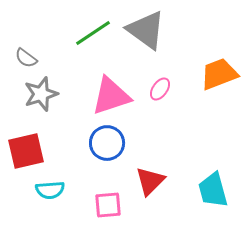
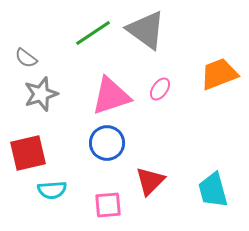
red square: moved 2 px right, 2 px down
cyan semicircle: moved 2 px right
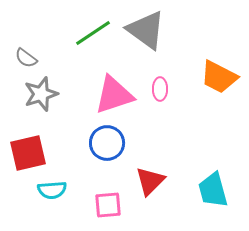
orange trapezoid: moved 3 px down; rotated 132 degrees counterclockwise
pink ellipse: rotated 35 degrees counterclockwise
pink triangle: moved 3 px right, 1 px up
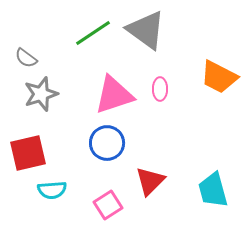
pink square: rotated 28 degrees counterclockwise
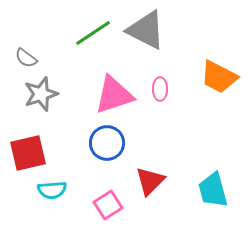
gray triangle: rotated 9 degrees counterclockwise
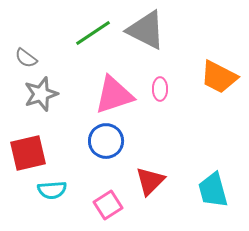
blue circle: moved 1 px left, 2 px up
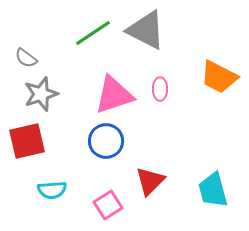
red square: moved 1 px left, 12 px up
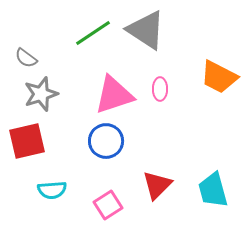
gray triangle: rotated 6 degrees clockwise
red triangle: moved 7 px right, 4 px down
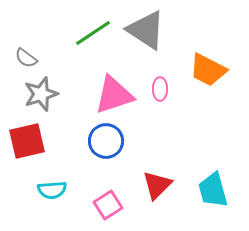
orange trapezoid: moved 11 px left, 7 px up
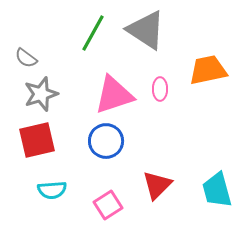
green line: rotated 27 degrees counterclockwise
orange trapezoid: rotated 141 degrees clockwise
red square: moved 10 px right, 1 px up
cyan trapezoid: moved 4 px right
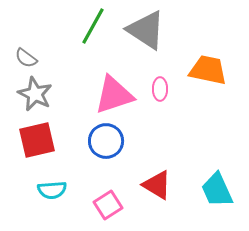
green line: moved 7 px up
orange trapezoid: rotated 24 degrees clockwise
gray star: moved 6 px left; rotated 28 degrees counterclockwise
red triangle: rotated 44 degrees counterclockwise
cyan trapezoid: rotated 9 degrees counterclockwise
